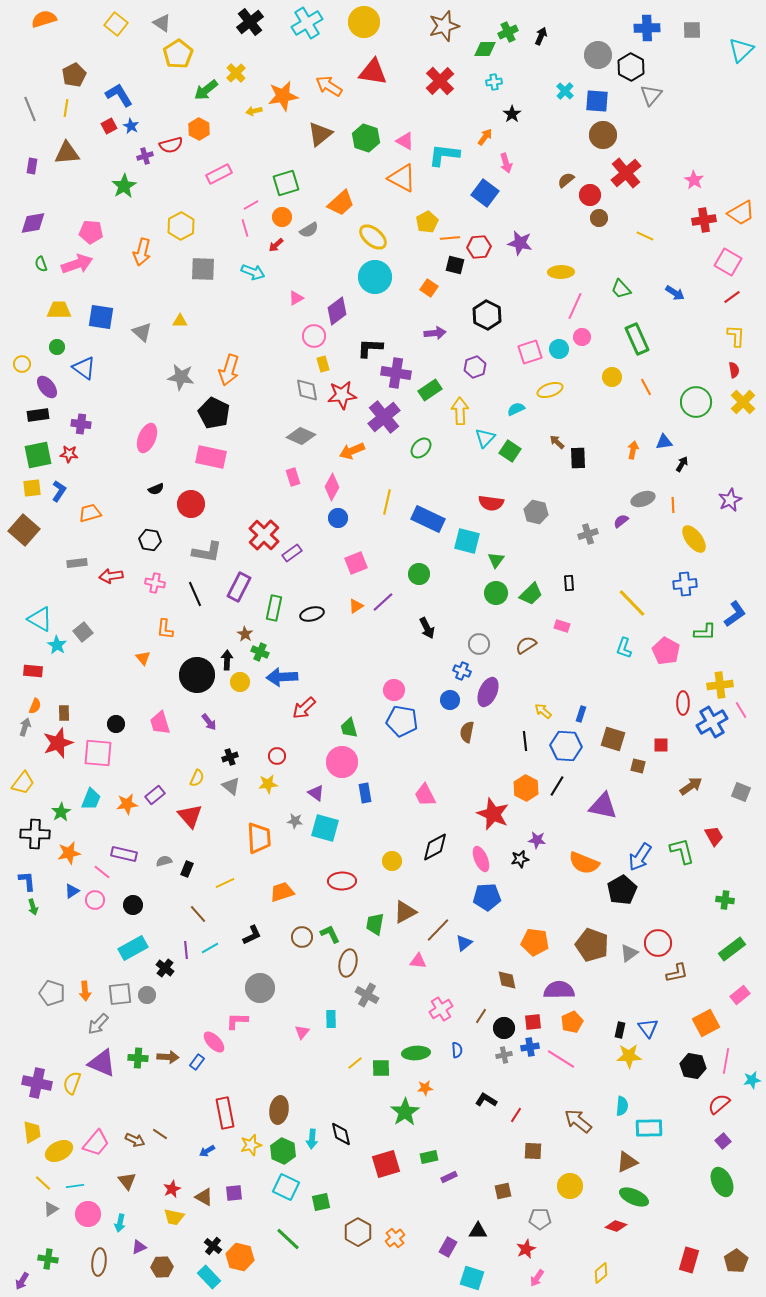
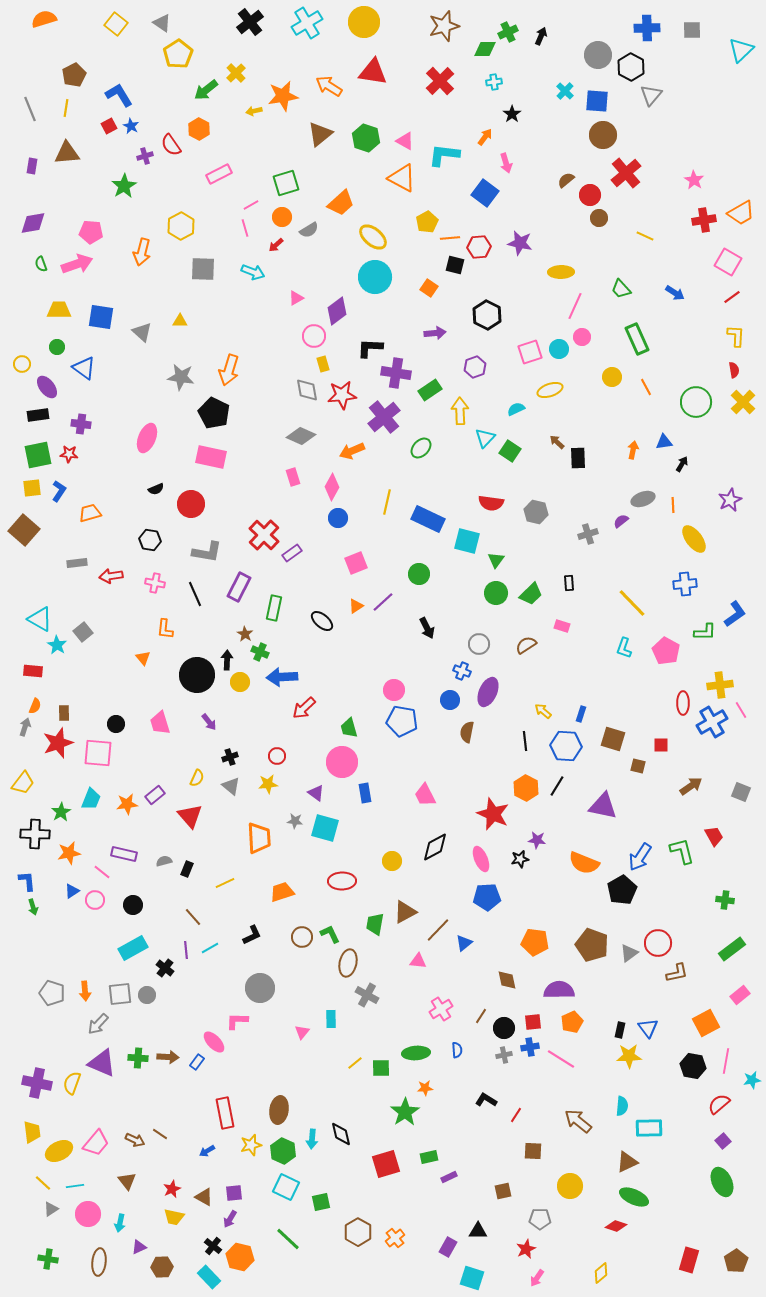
red semicircle at (171, 145): rotated 70 degrees clockwise
black ellipse at (312, 614): moved 10 px right, 7 px down; rotated 55 degrees clockwise
brown line at (198, 914): moved 5 px left, 3 px down
purple arrow at (22, 1281): moved 208 px right, 62 px up
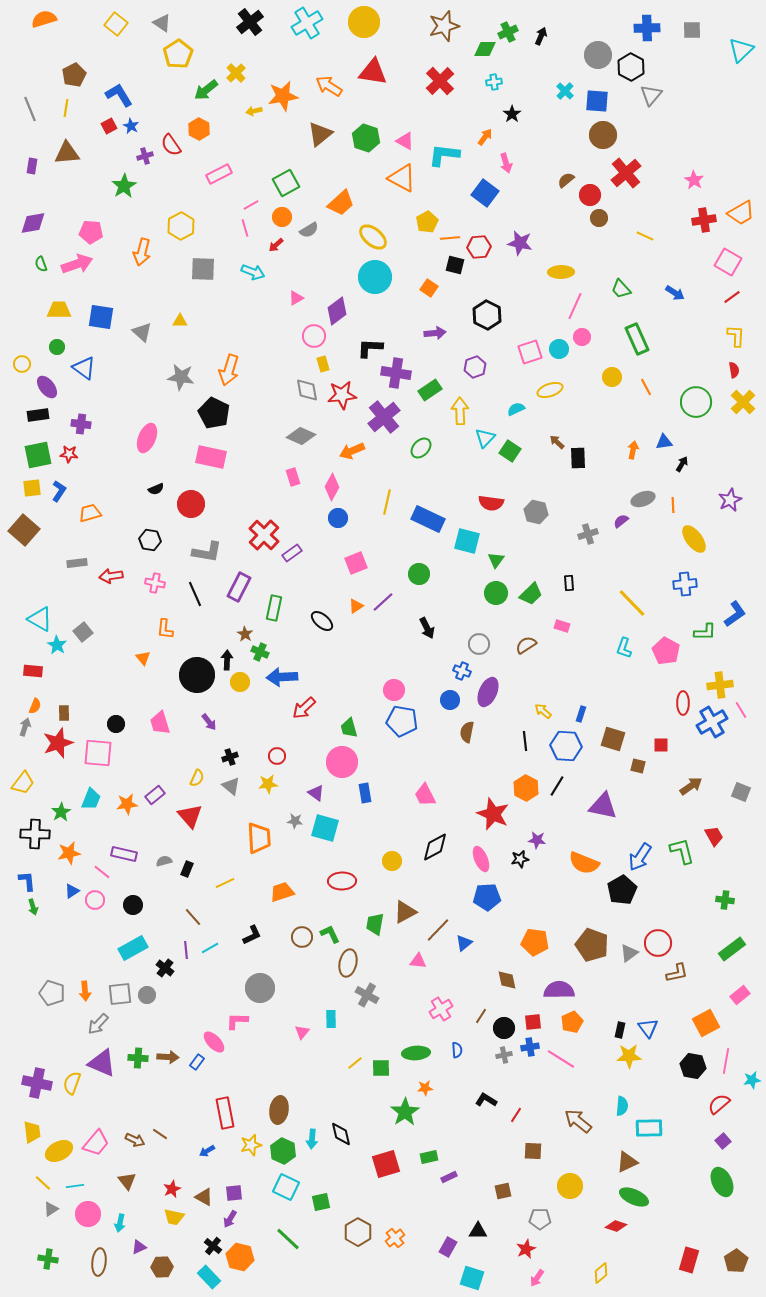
green square at (286, 183): rotated 12 degrees counterclockwise
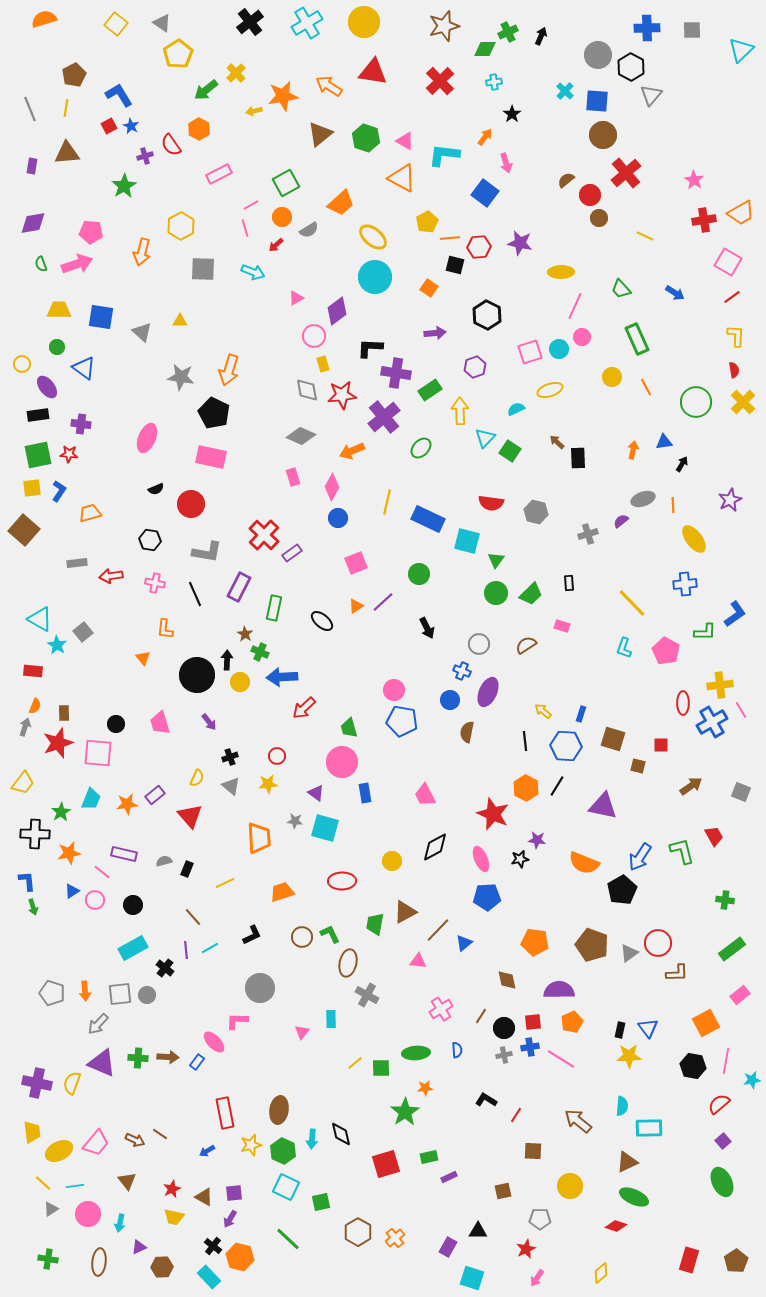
brown L-shape at (677, 973): rotated 10 degrees clockwise
